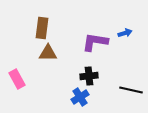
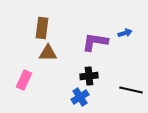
pink rectangle: moved 7 px right, 1 px down; rotated 54 degrees clockwise
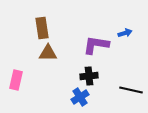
brown rectangle: rotated 15 degrees counterclockwise
purple L-shape: moved 1 px right, 3 px down
pink rectangle: moved 8 px left; rotated 12 degrees counterclockwise
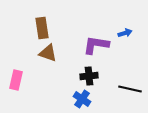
brown triangle: rotated 18 degrees clockwise
black line: moved 1 px left, 1 px up
blue cross: moved 2 px right, 2 px down; rotated 24 degrees counterclockwise
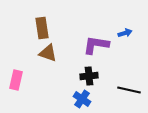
black line: moved 1 px left, 1 px down
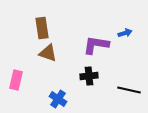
blue cross: moved 24 px left
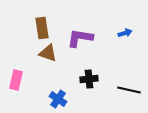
purple L-shape: moved 16 px left, 7 px up
black cross: moved 3 px down
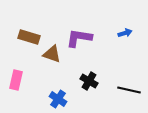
brown rectangle: moved 13 px left, 9 px down; rotated 65 degrees counterclockwise
purple L-shape: moved 1 px left
brown triangle: moved 4 px right, 1 px down
black cross: moved 2 px down; rotated 36 degrees clockwise
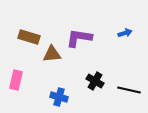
brown triangle: rotated 24 degrees counterclockwise
black cross: moved 6 px right
blue cross: moved 1 px right, 2 px up; rotated 18 degrees counterclockwise
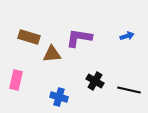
blue arrow: moved 2 px right, 3 px down
